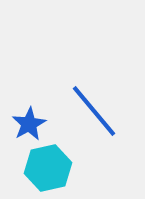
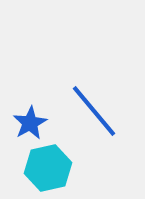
blue star: moved 1 px right, 1 px up
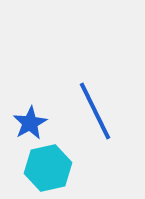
blue line: moved 1 px right; rotated 14 degrees clockwise
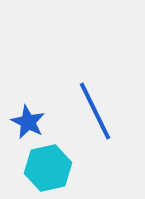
blue star: moved 2 px left, 1 px up; rotated 16 degrees counterclockwise
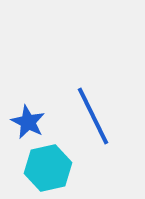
blue line: moved 2 px left, 5 px down
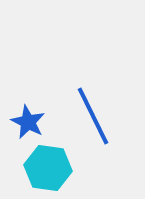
cyan hexagon: rotated 21 degrees clockwise
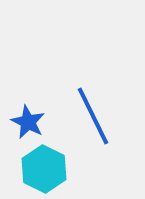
cyan hexagon: moved 4 px left, 1 px down; rotated 18 degrees clockwise
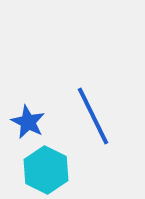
cyan hexagon: moved 2 px right, 1 px down
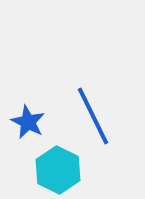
cyan hexagon: moved 12 px right
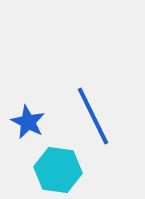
cyan hexagon: rotated 18 degrees counterclockwise
